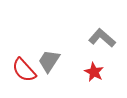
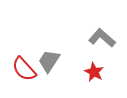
red semicircle: moved 1 px up
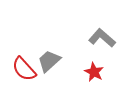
gray trapezoid: rotated 15 degrees clockwise
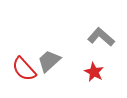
gray L-shape: moved 1 px left, 1 px up
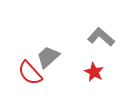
gray trapezoid: moved 1 px left, 4 px up
red semicircle: moved 6 px right, 4 px down
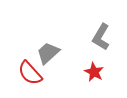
gray L-shape: rotated 100 degrees counterclockwise
gray trapezoid: moved 4 px up
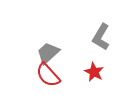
red semicircle: moved 18 px right, 2 px down
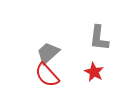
gray L-shape: moved 2 px left, 1 px down; rotated 24 degrees counterclockwise
red semicircle: moved 1 px left
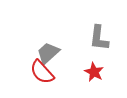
red semicircle: moved 5 px left, 3 px up
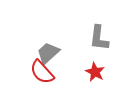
red star: moved 1 px right
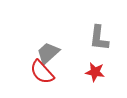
red star: rotated 18 degrees counterclockwise
